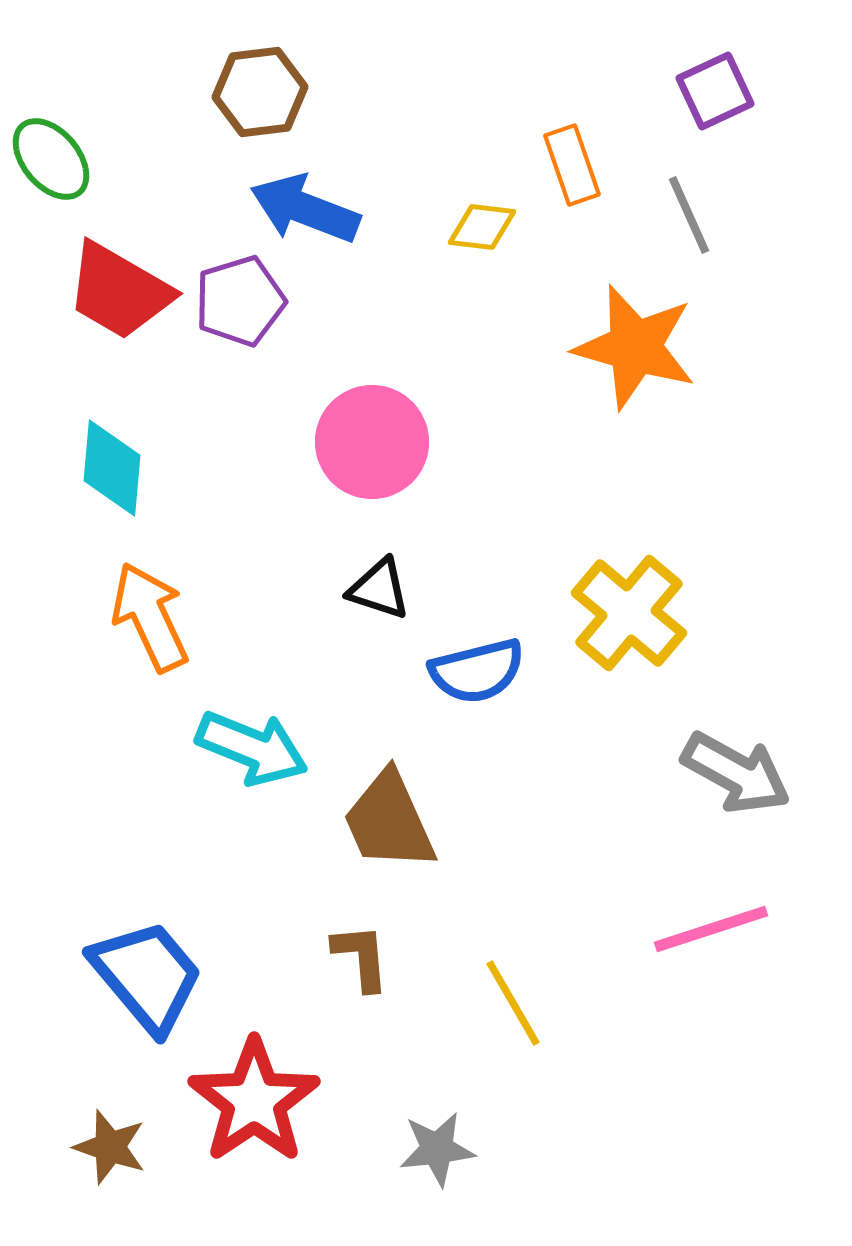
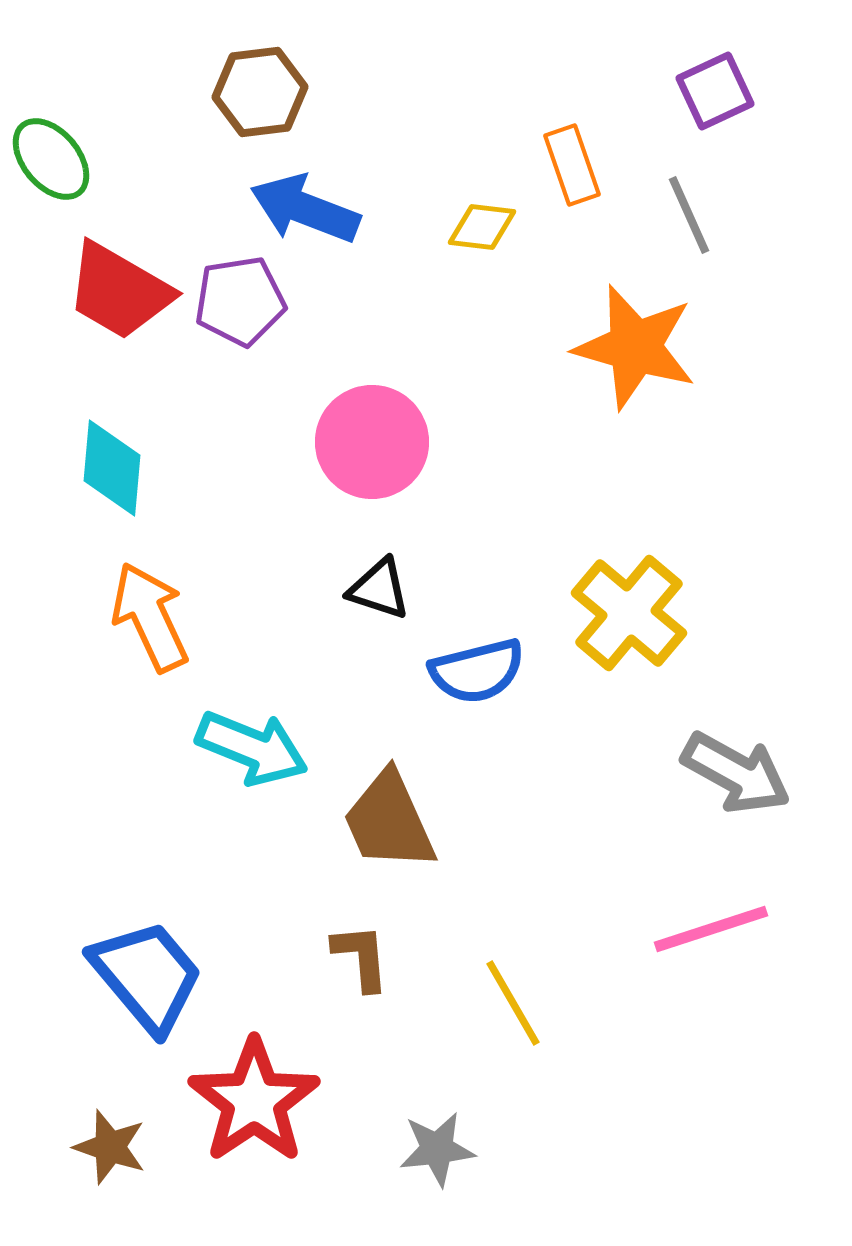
purple pentagon: rotated 8 degrees clockwise
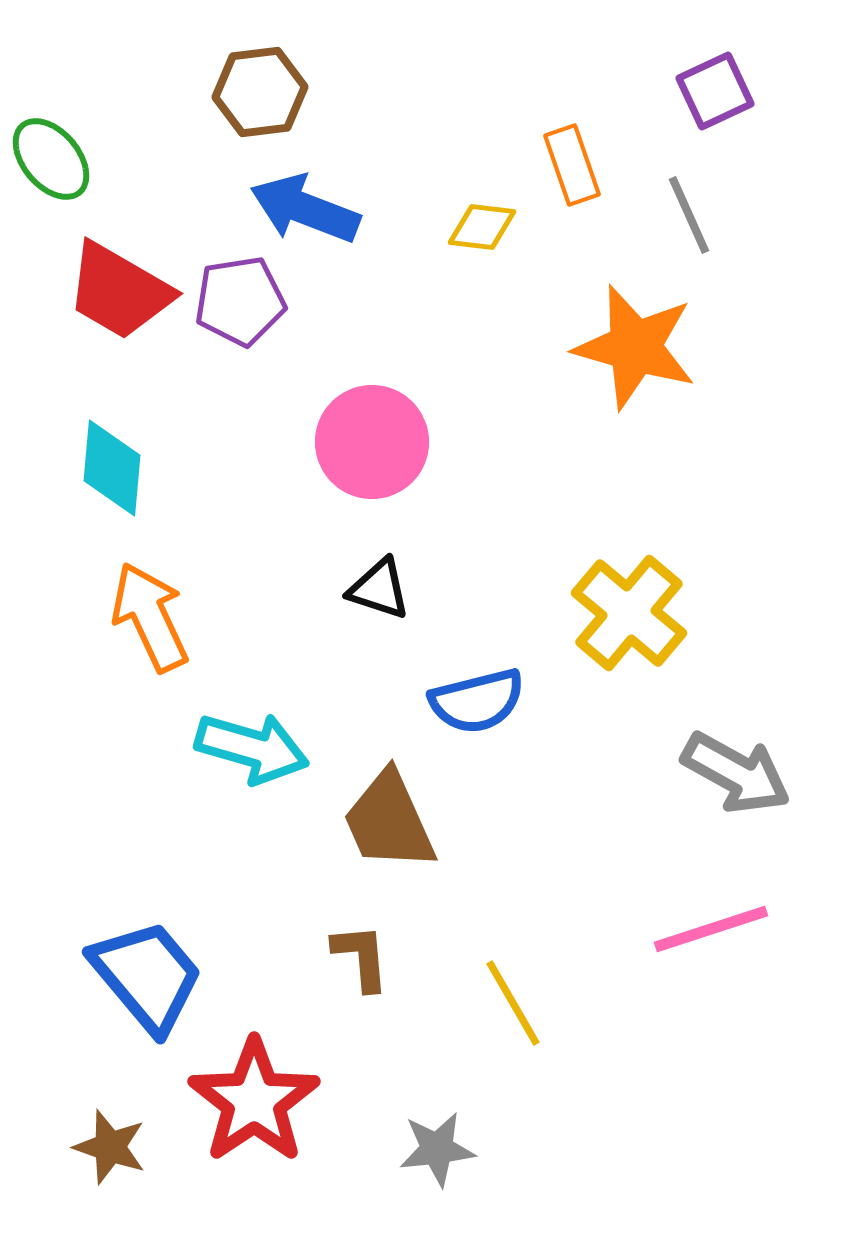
blue semicircle: moved 30 px down
cyan arrow: rotated 6 degrees counterclockwise
